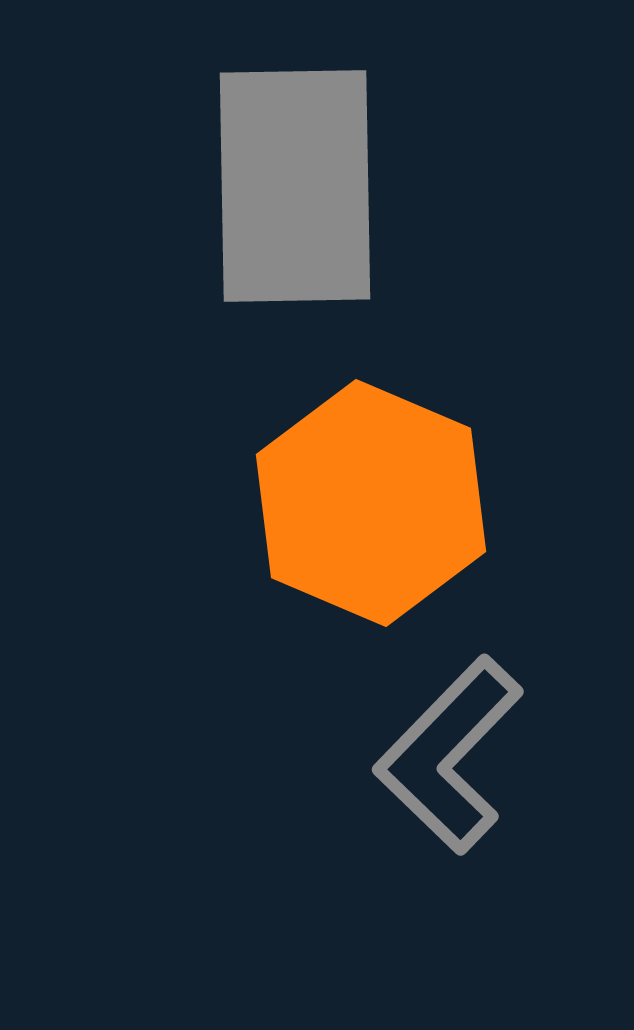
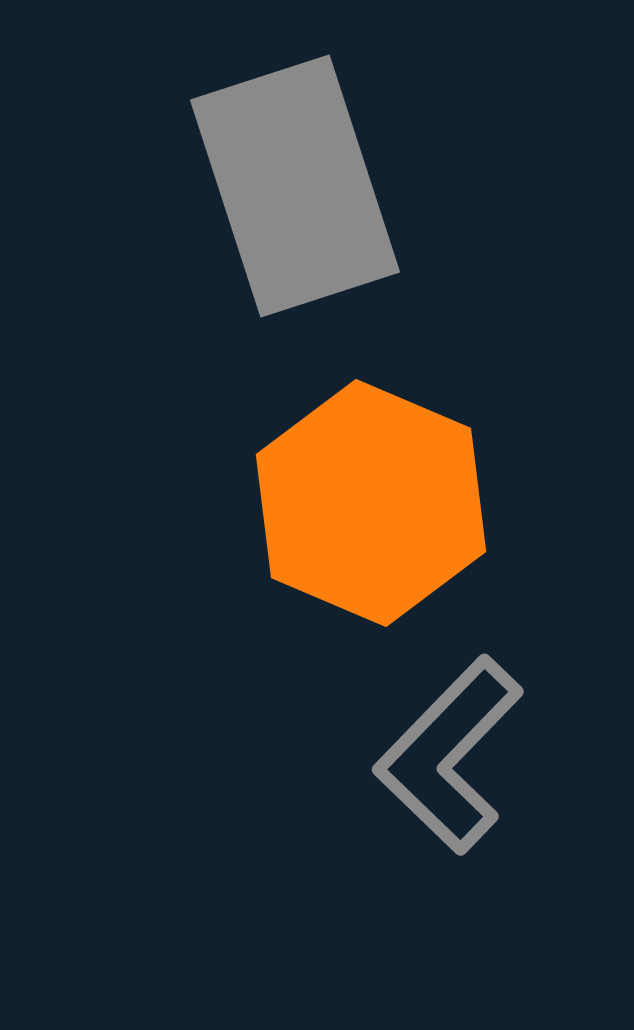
gray rectangle: rotated 17 degrees counterclockwise
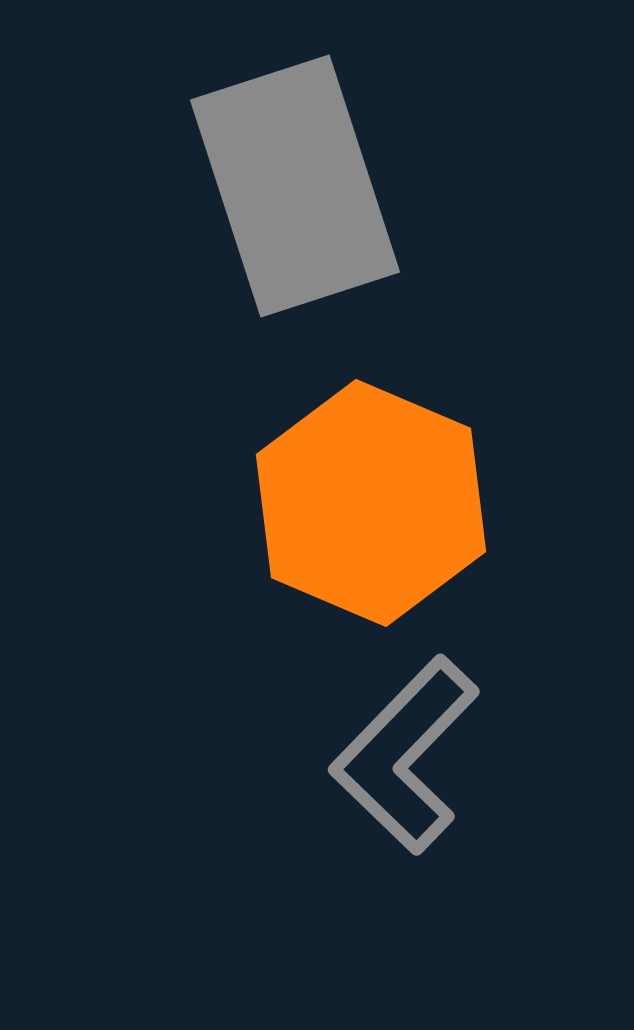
gray L-shape: moved 44 px left
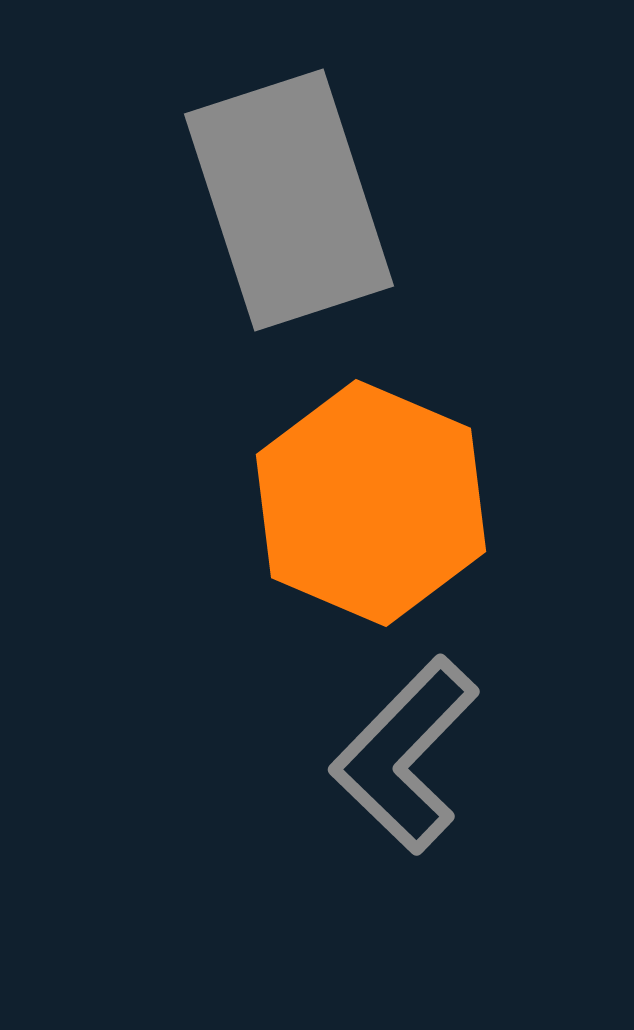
gray rectangle: moved 6 px left, 14 px down
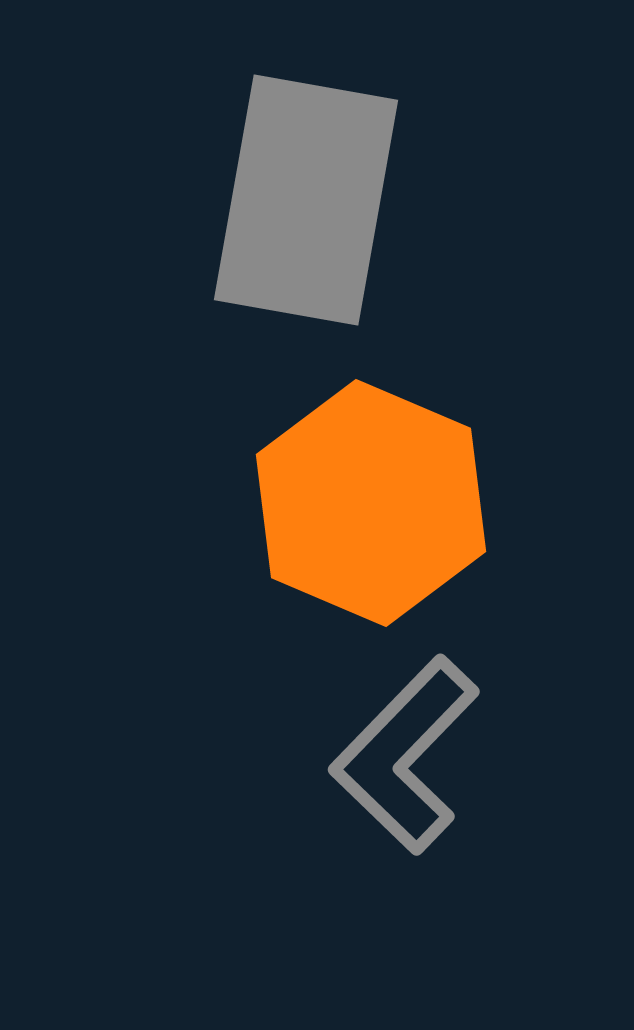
gray rectangle: moved 17 px right; rotated 28 degrees clockwise
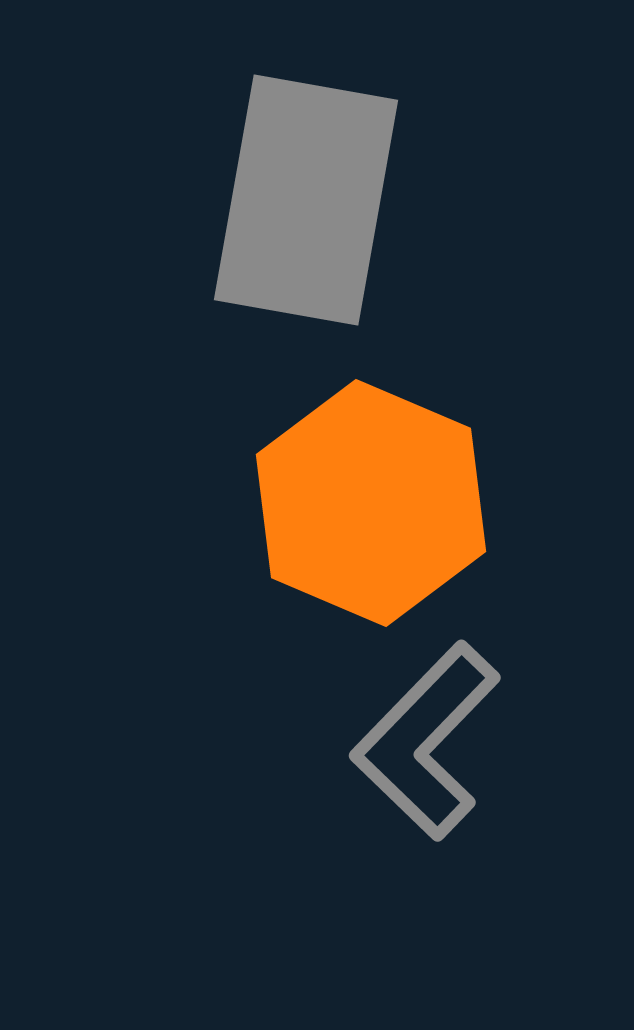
gray L-shape: moved 21 px right, 14 px up
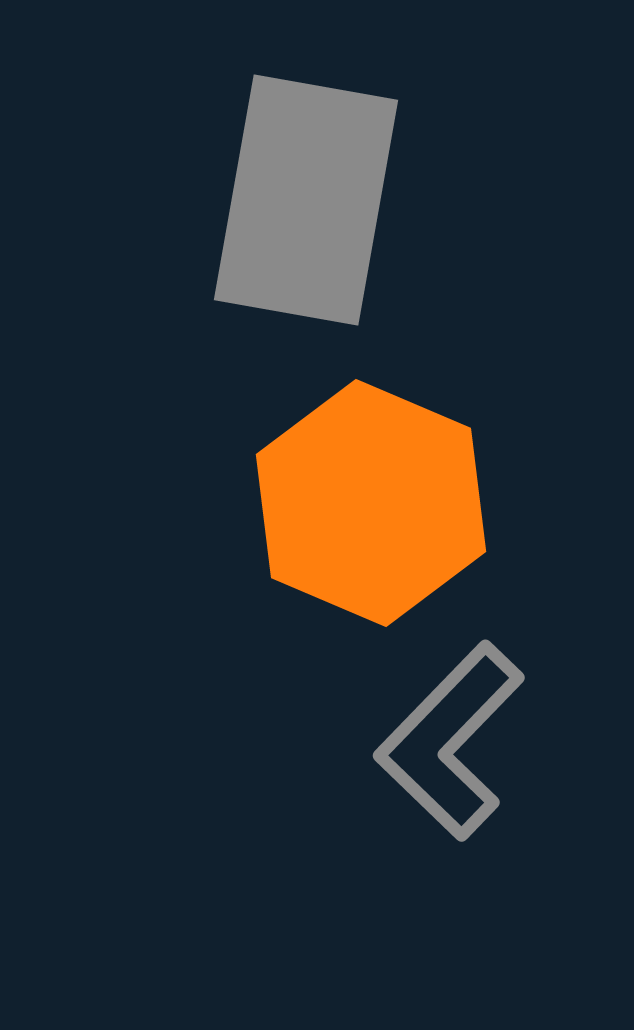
gray L-shape: moved 24 px right
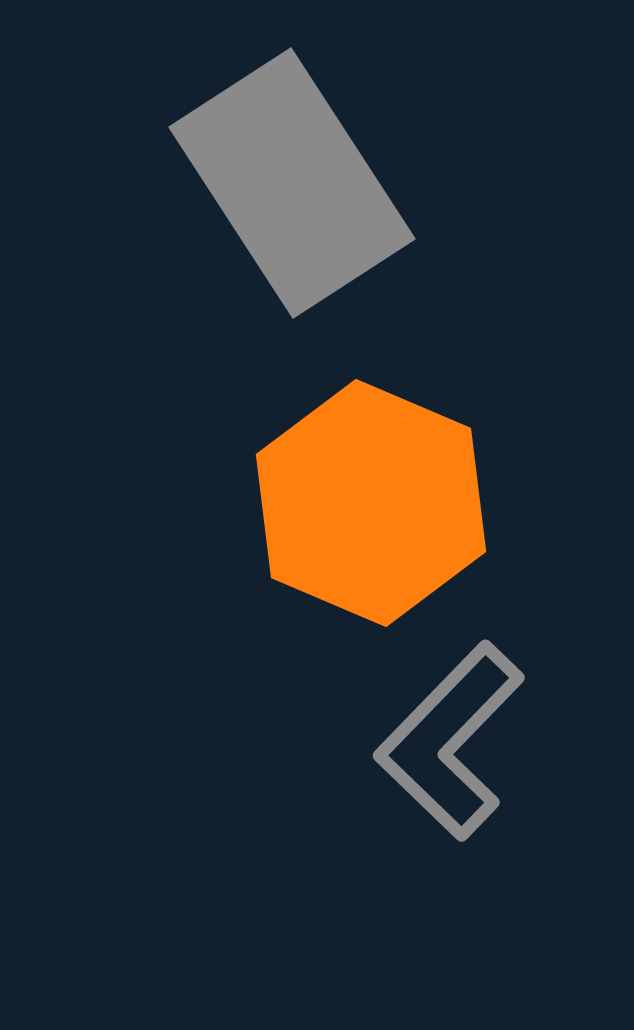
gray rectangle: moved 14 px left, 17 px up; rotated 43 degrees counterclockwise
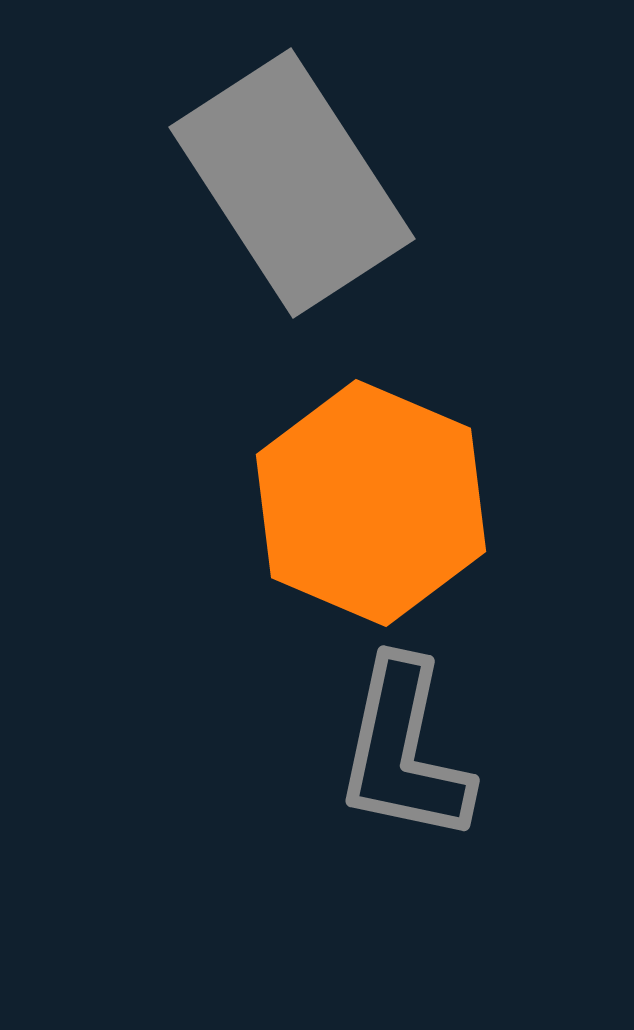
gray L-shape: moved 46 px left, 10 px down; rotated 32 degrees counterclockwise
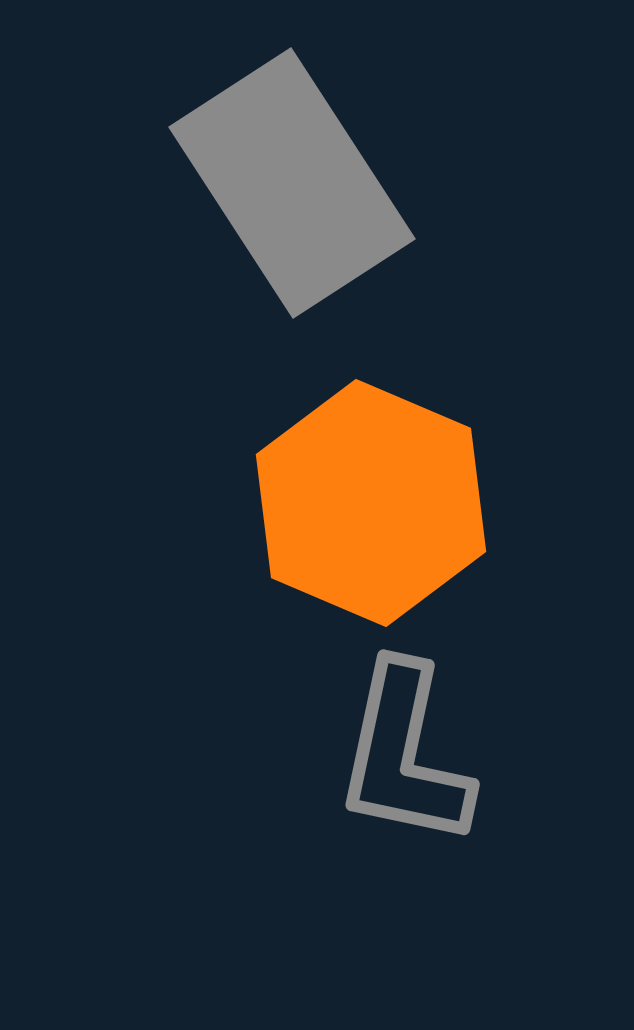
gray L-shape: moved 4 px down
